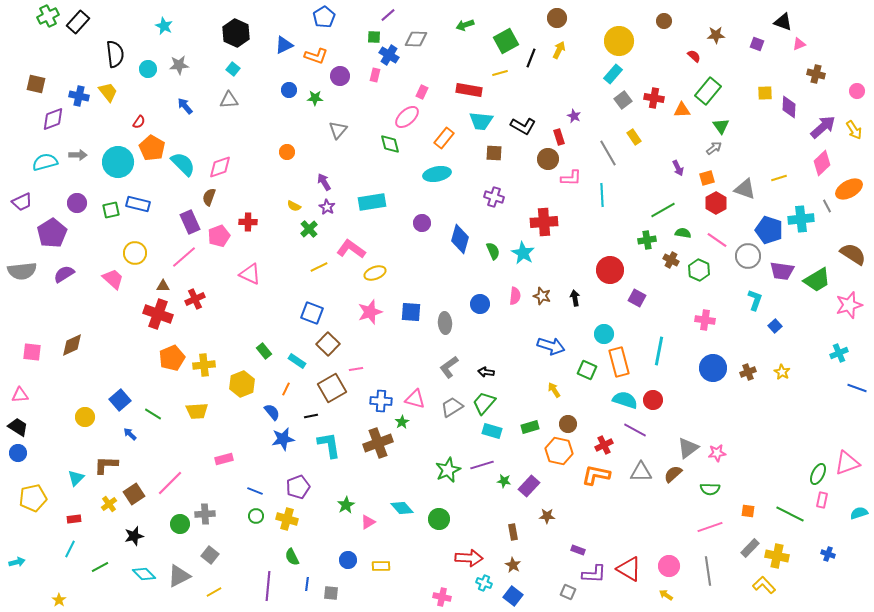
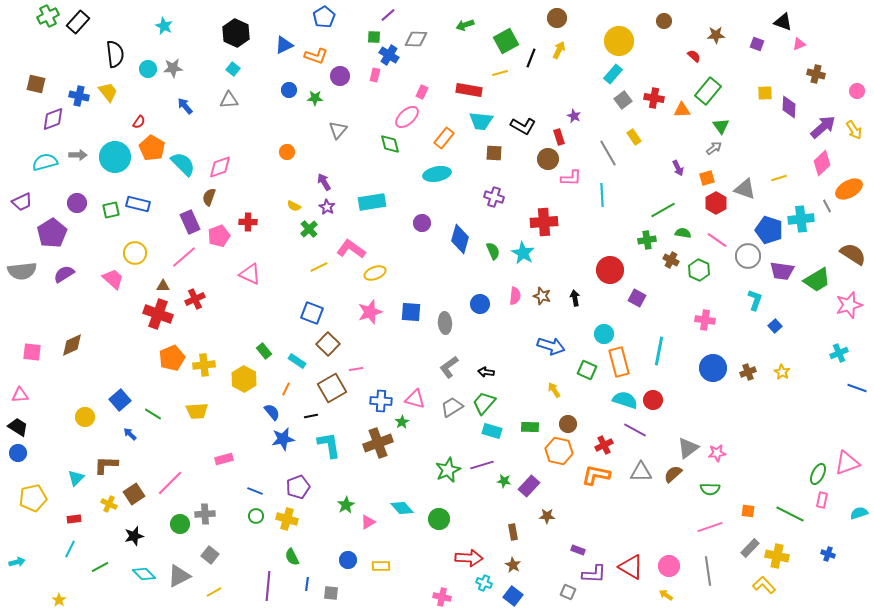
gray star at (179, 65): moved 6 px left, 3 px down
cyan circle at (118, 162): moved 3 px left, 5 px up
yellow hexagon at (242, 384): moved 2 px right, 5 px up; rotated 10 degrees counterclockwise
green rectangle at (530, 427): rotated 18 degrees clockwise
yellow cross at (109, 504): rotated 28 degrees counterclockwise
red triangle at (629, 569): moved 2 px right, 2 px up
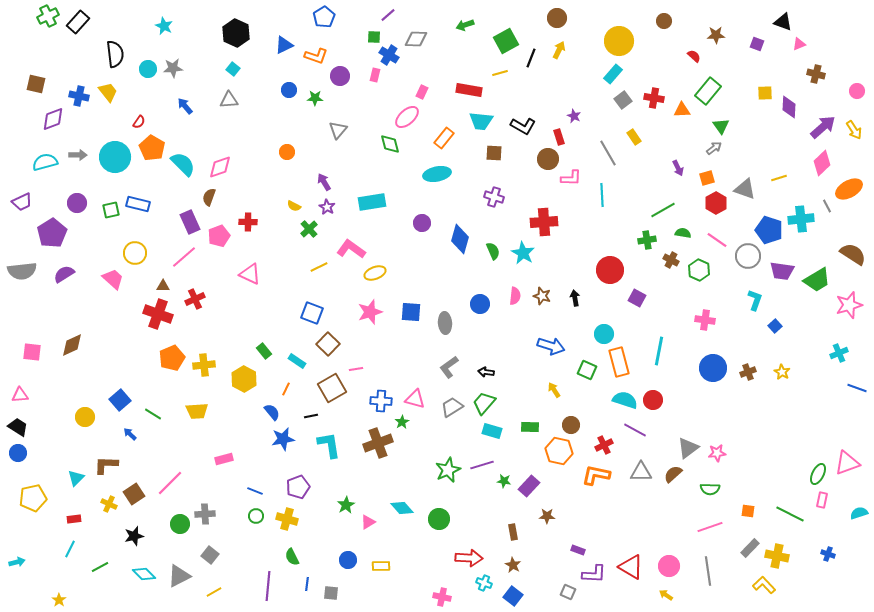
brown circle at (568, 424): moved 3 px right, 1 px down
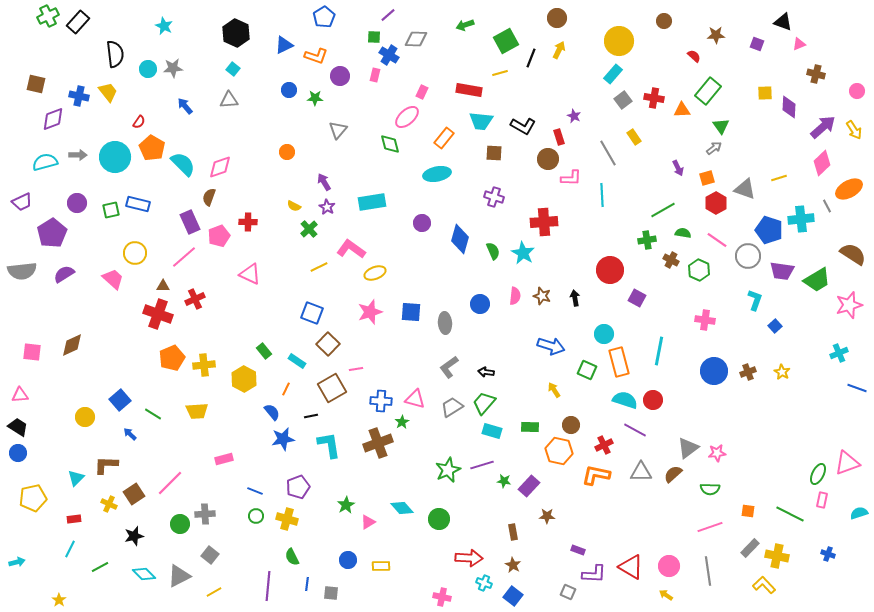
blue circle at (713, 368): moved 1 px right, 3 px down
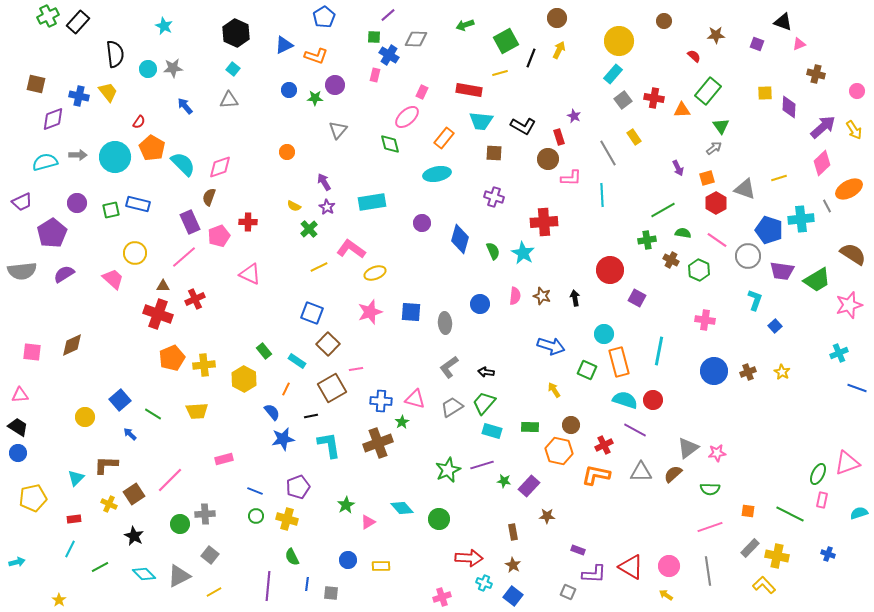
purple circle at (340, 76): moved 5 px left, 9 px down
pink line at (170, 483): moved 3 px up
black star at (134, 536): rotated 30 degrees counterclockwise
pink cross at (442, 597): rotated 30 degrees counterclockwise
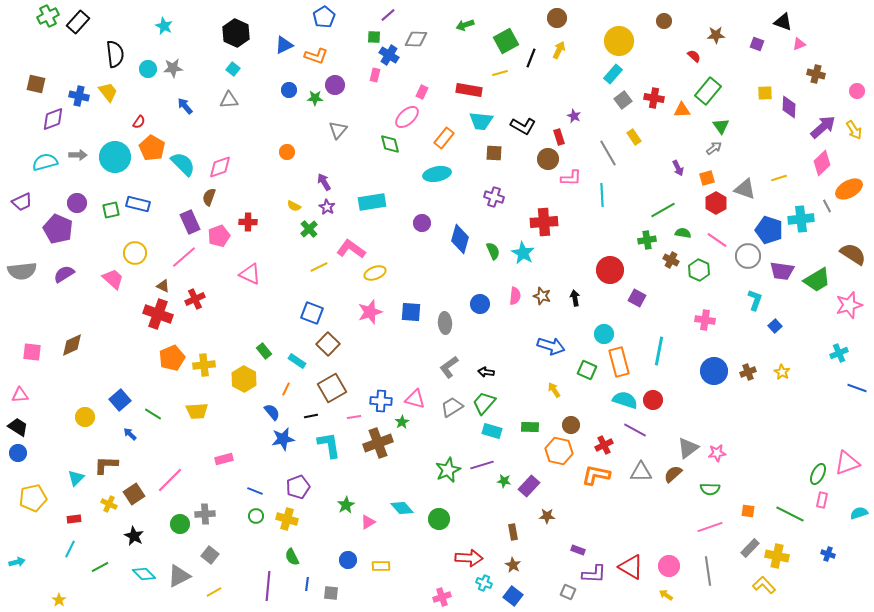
purple pentagon at (52, 233): moved 6 px right, 4 px up; rotated 16 degrees counterclockwise
brown triangle at (163, 286): rotated 24 degrees clockwise
pink line at (356, 369): moved 2 px left, 48 px down
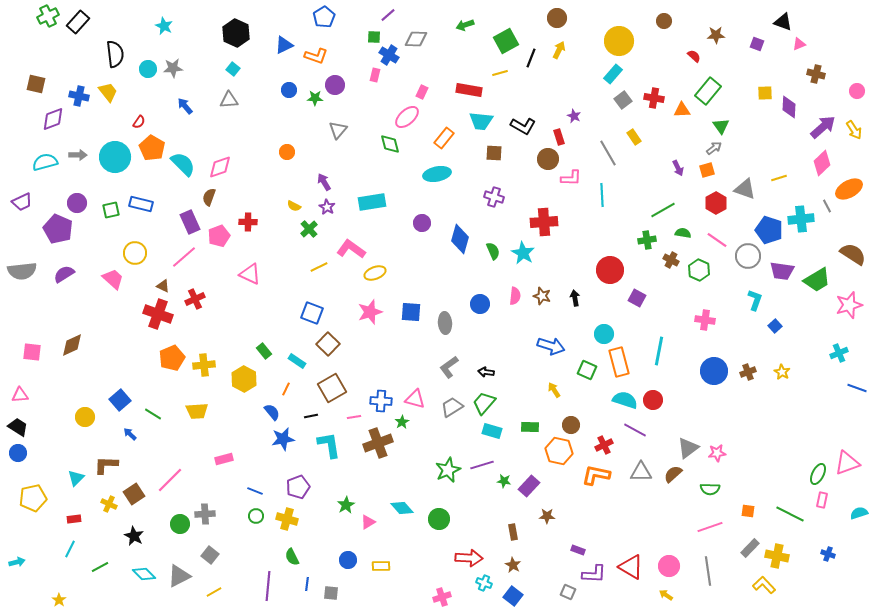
orange square at (707, 178): moved 8 px up
blue rectangle at (138, 204): moved 3 px right
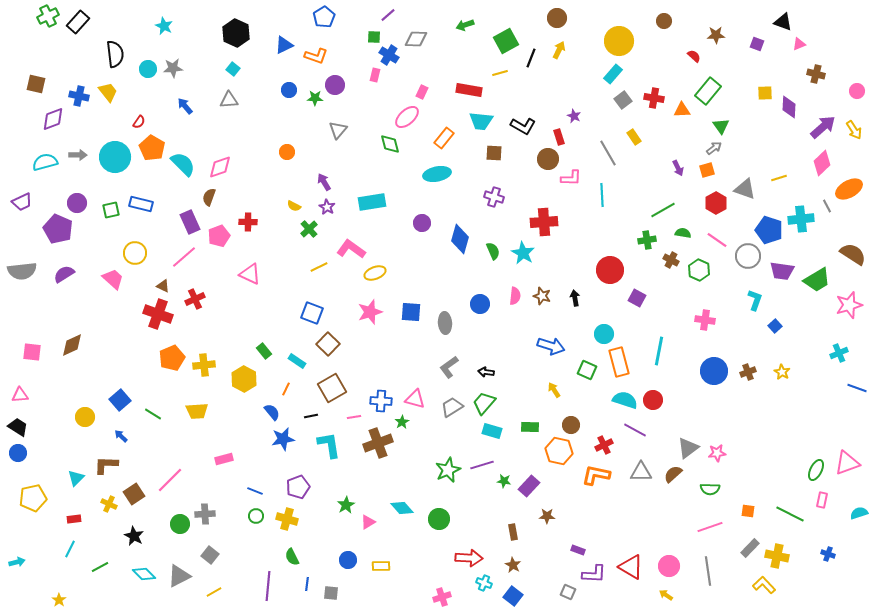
blue arrow at (130, 434): moved 9 px left, 2 px down
green ellipse at (818, 474): moved 2 px left, 4 px up
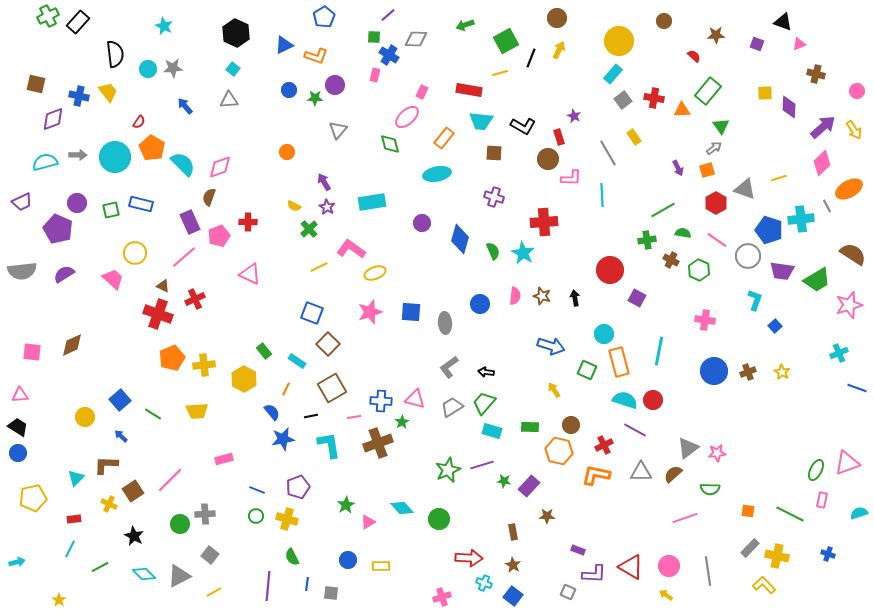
blue line at (255, 491): moved 2 px right, 1 px up
brown square at (134, 494): moved 1 px left, 3 px up
pink line at (710, 527): moved 25 px left, 9 px up
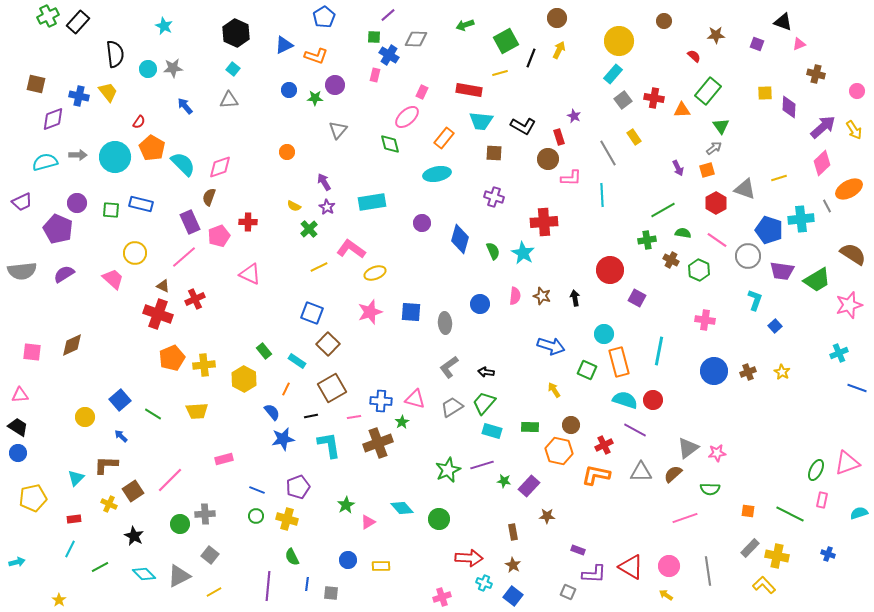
green square at (111, 210): rotated 18 degrees clockwise
